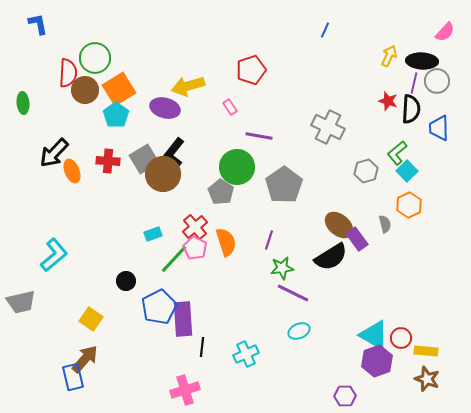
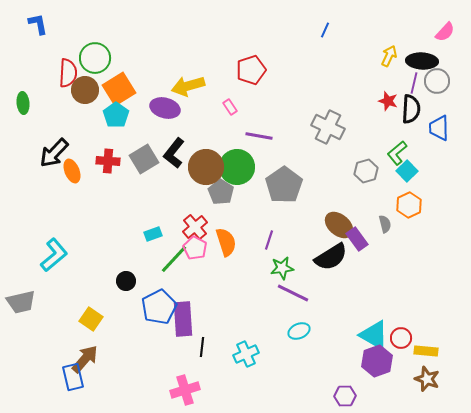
brown circle at (163, 174): moved 43 px right, 7 px up
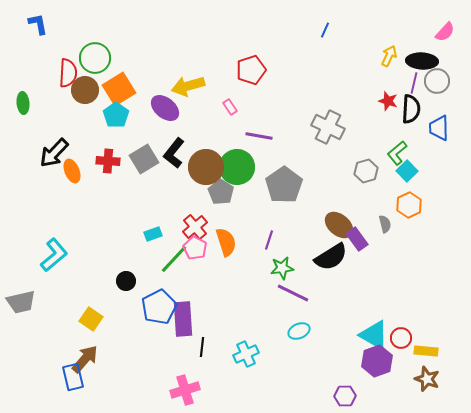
purple ellipse at (165, 108): rotated 24 degrees clockwise
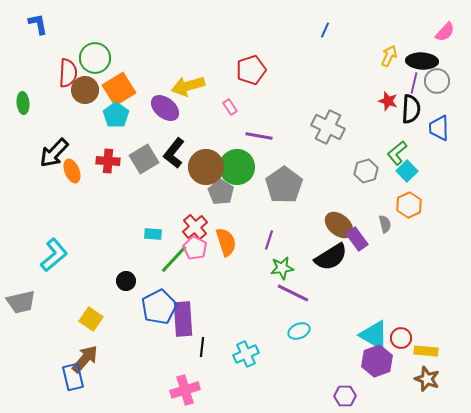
cyan rectangle at (153, 234): rotated 24 degrees clockwise
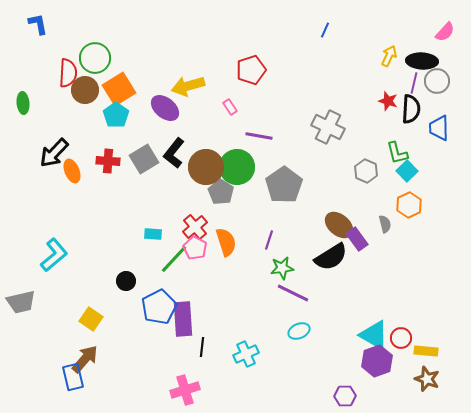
green L-shape at (397, 153): rotated 65 degrees counterclockwise
gray hexagon at (366, 171): rotated 20 degrees counterclockwise
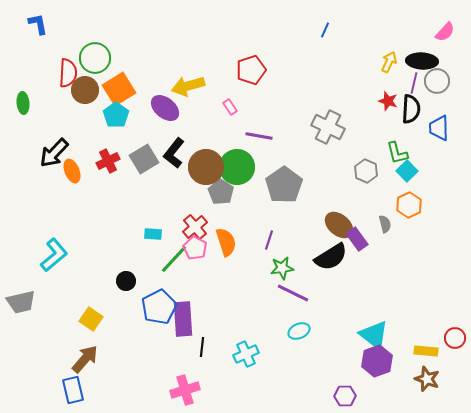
yellow arrow at (389, 56): moved 6 px down
red cross at (108, 161): rotated 30 degrees counterclockwise
cyan triangle at (374, 335): rotated 8 degrees clockwise
red circle at (401, 338): moved 54 px right
blue rectangle at (73, 377): moved 13 px down
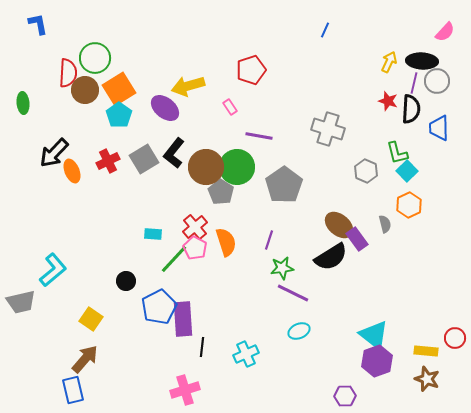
cyan pentagon at (116, 115): moved 3 px right
gray cross at (328, 127): moved 2 px down; rotated 8 degrees counterclockwise
cyan L-shape at (54, 255): moved 1 px left, 15 px down
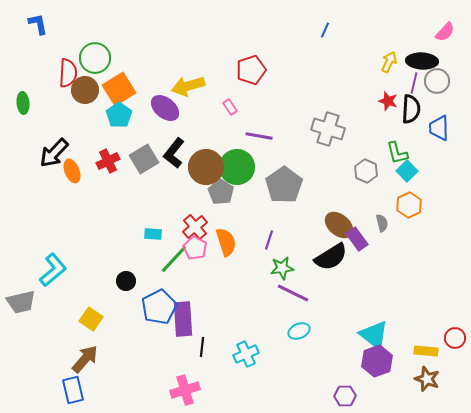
gray semicircle at (385, 224): moved 3 px left, 1 px up
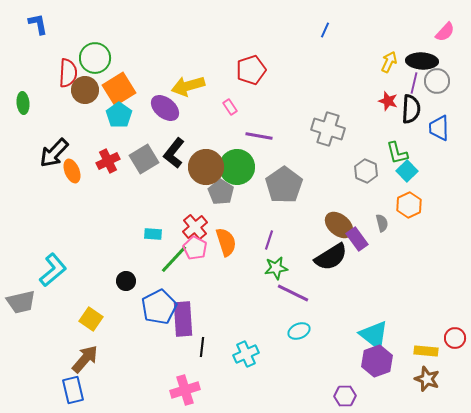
green star at (282, 268): moved 6 px left
